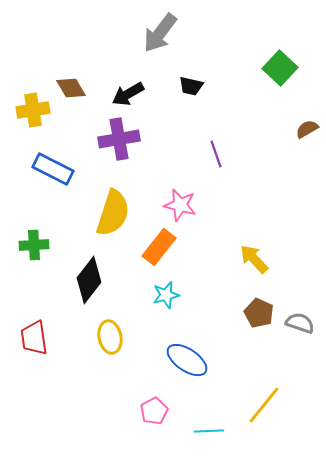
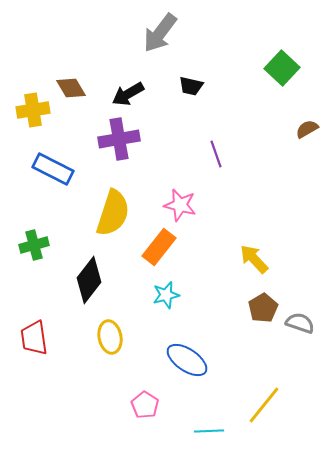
green square: moved 2 px right
green cross: rotated 12 degrees counterclockwise
brown pentagon: moved 4 px right, 5 px up; rotated 16 degrees clockwise
pink pentagon: moved 9 px left, 6 px up; rotated 12 degrees counterclockwise
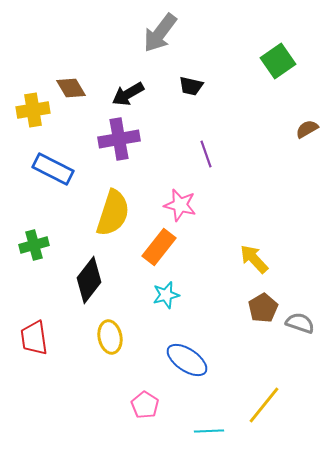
green square: moved 4 px left, 7 px up; rotated 12 degrees clockwise
purple line: moved 10 px left
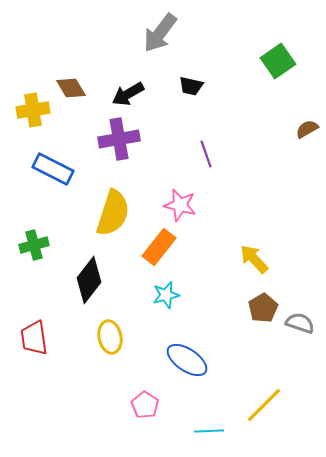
yellow line: rotated 6 degrees clockwise
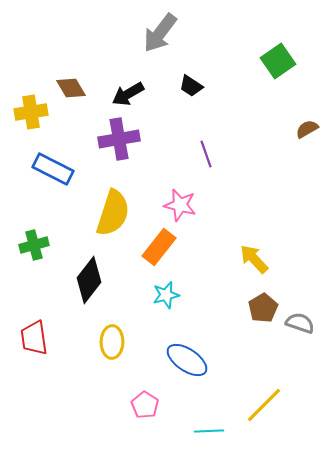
black trapezoid: rotated 20 degrees clockwise
yellow cross: moved 2 px left, 2 px down
yellow ellipse: moved 2 px right, 5 px down; rotated 12 degrees clockwise
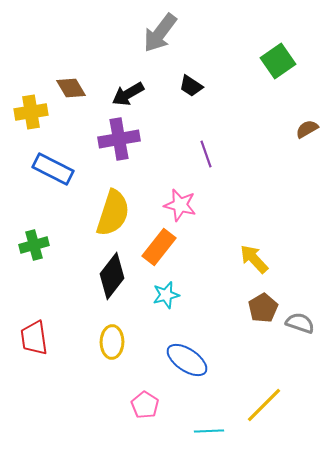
black diamond: moved 23 px right, 4 px up
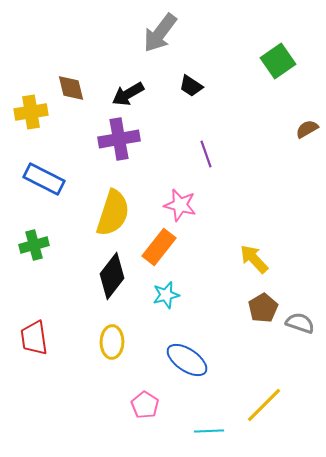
brown diamond: rotated 16 degrees clockwise
blue rectangle: moved 9 px left, 10 px down
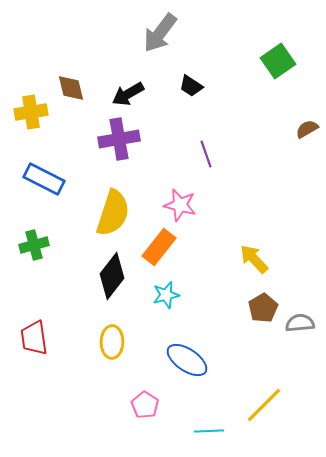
gray semicircle: rotated 24 degrees counterclockwise
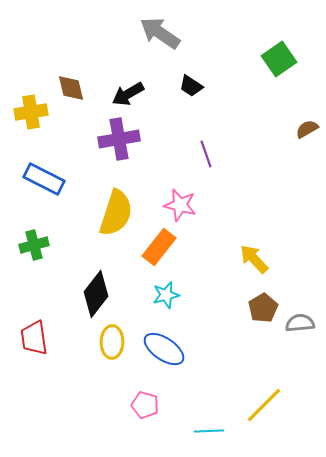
gray arrow: rotated 87 degrees clockwise
green square: moved 1 px right, 2 px up
yellow semicircle: moved 3 px right
black diamond: moved 16 px left, 18 px down
blue ellipse: moved 23 px left, 11 px up
pink pentagon: rotated 16 degrees counterclockwise
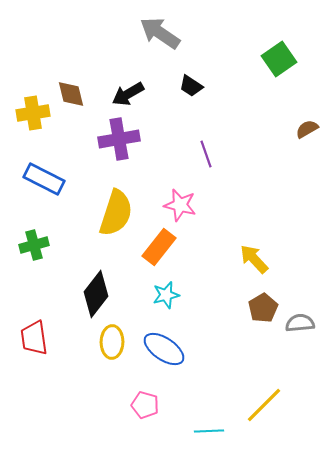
brown diamond: moved 6 px down
yellow cross: moved 2 px right, 1 px down
